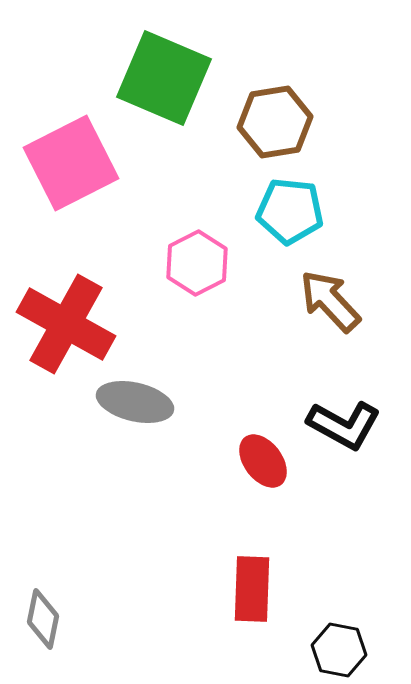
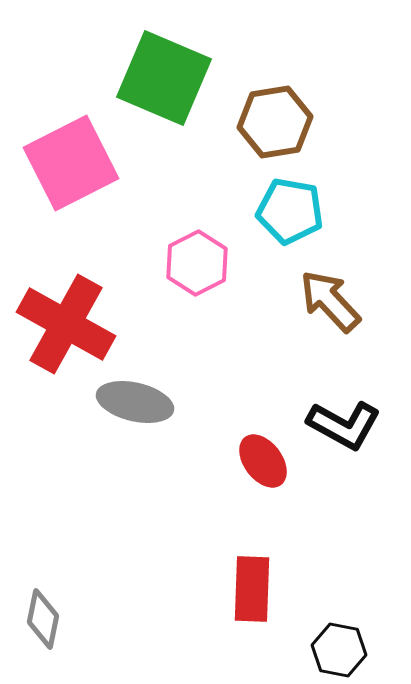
cyan pentagon: rotated 4 degrees clockwise
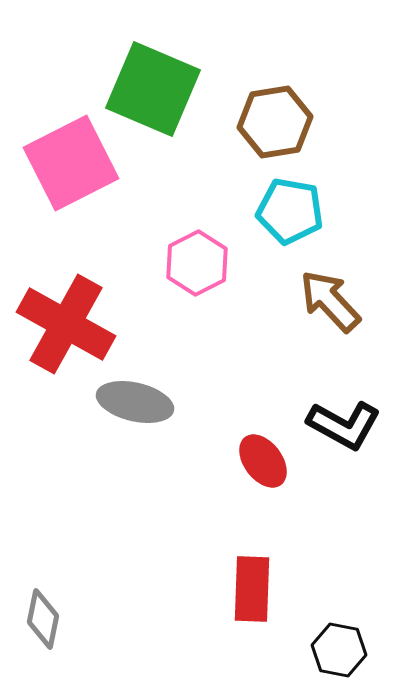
green square: moved 11 px left, 11 px down
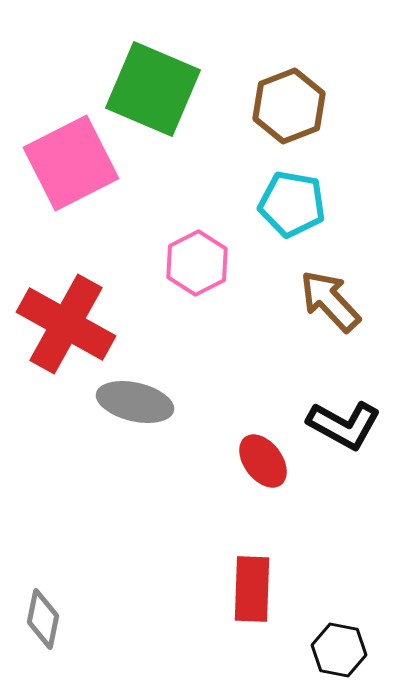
brown hexagon: moved 14 px right, 16 px up; rotated 12 degrees counterclockwise
cyan pentagon: moved 2 px right, 7 px up
